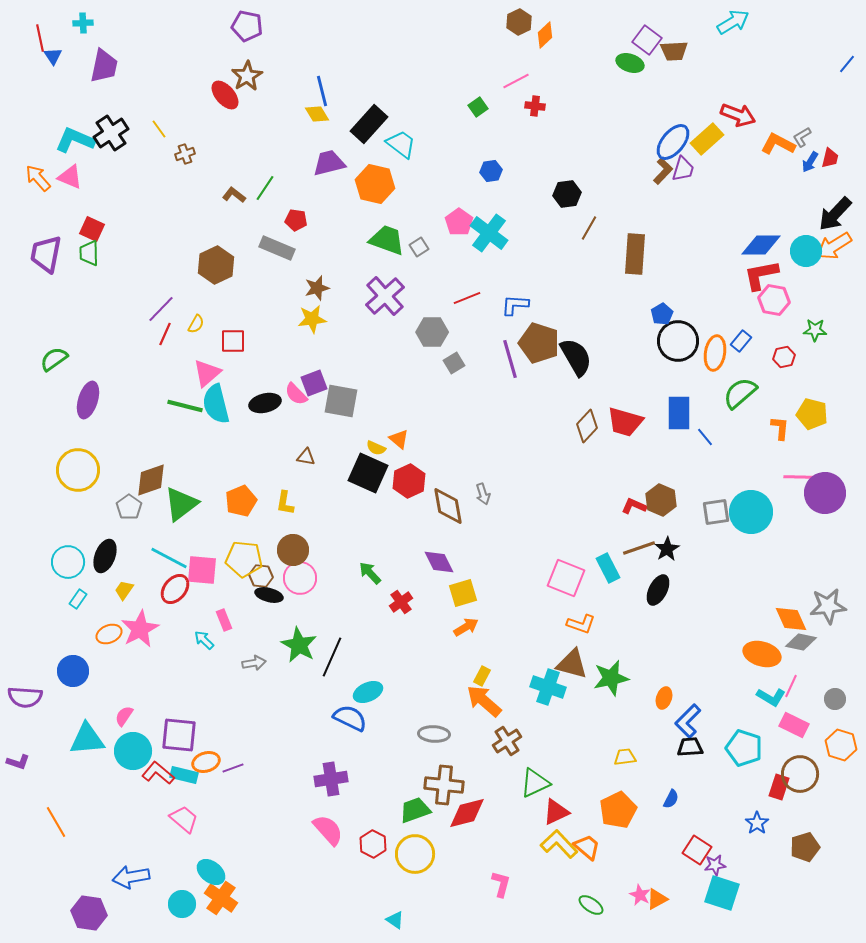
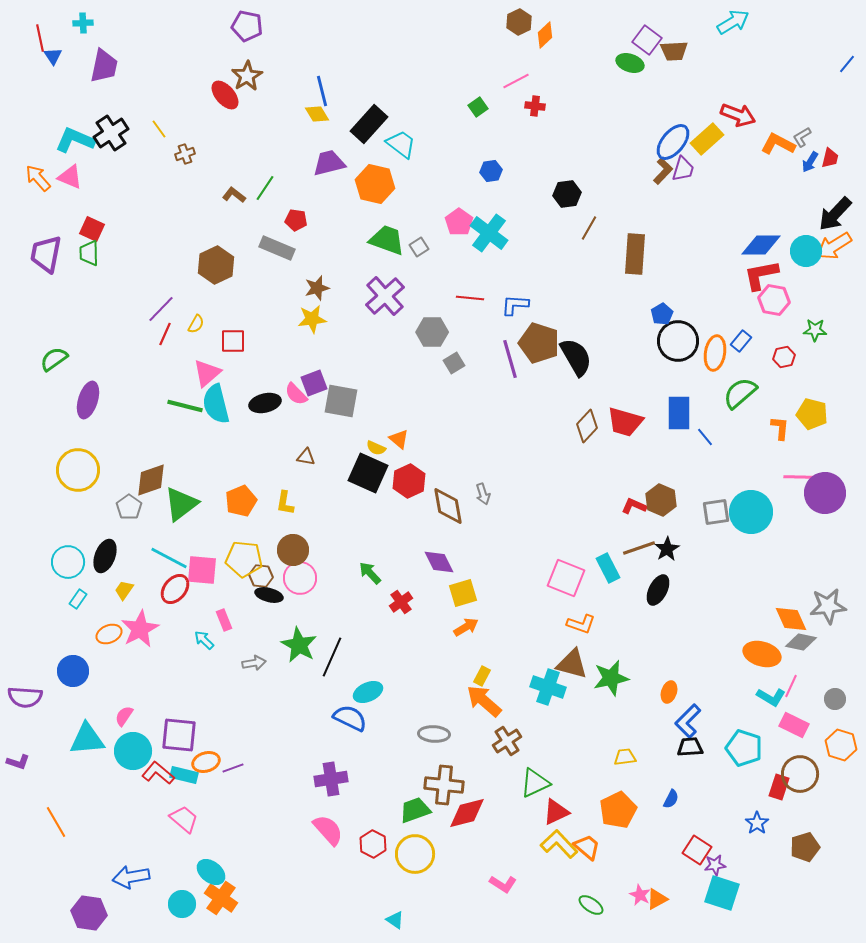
red line at (467, 298): moved 3 px right; rotated 28 degrees clockwise
orange ellipse at (664, 698): moved 5 px right, 6 px up
pink L-shape at (501, 884): moved 2 px right; rotated 108 degrees clockwise
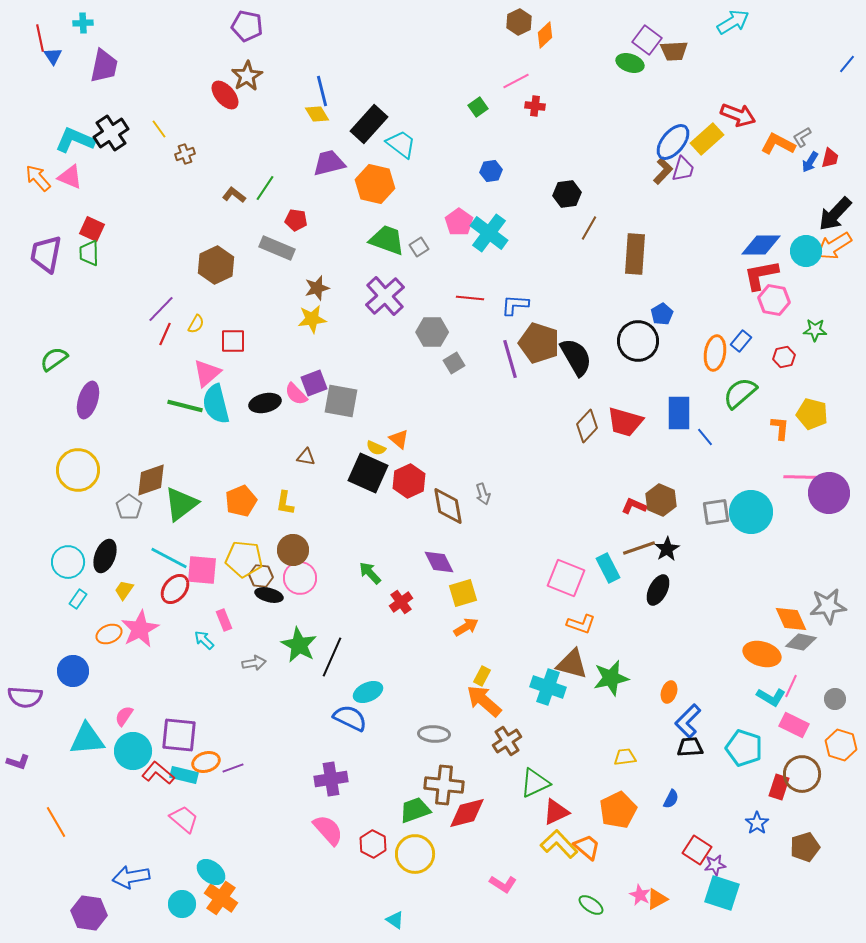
black circle at (678, 341): moved 40 px left
purple circle at (825, 493): moved 4 px right
brown circle at (800, 774): moved 2 px right
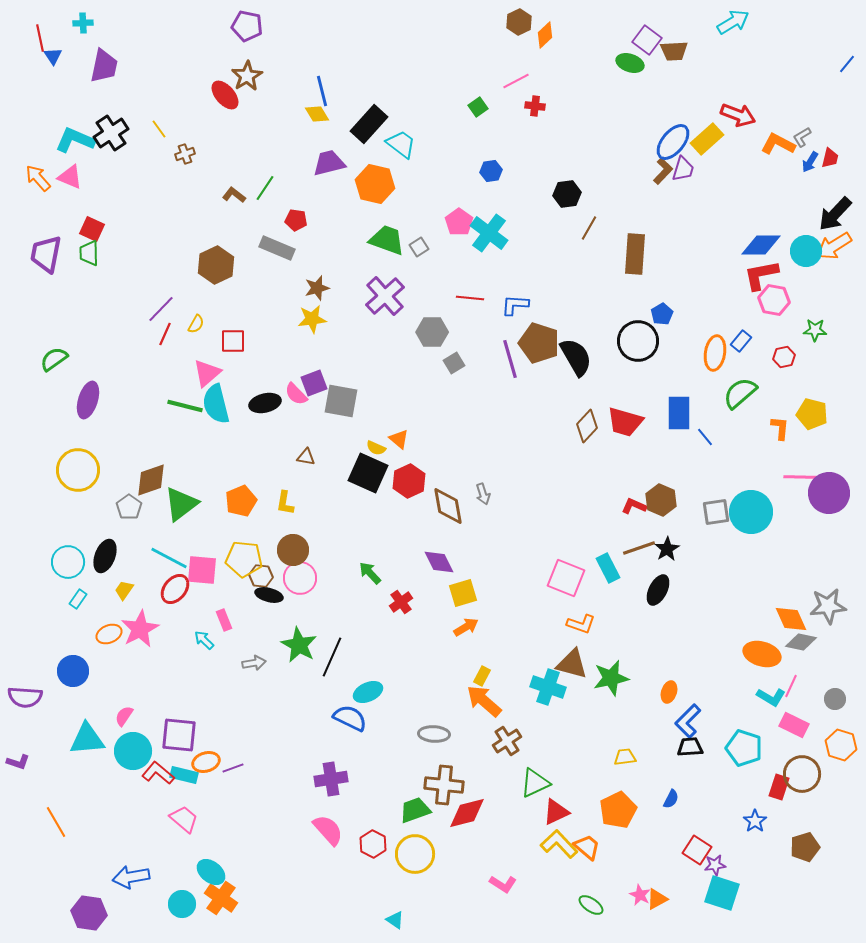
blue star at (757, 823): moved 2 px left, 2 px up
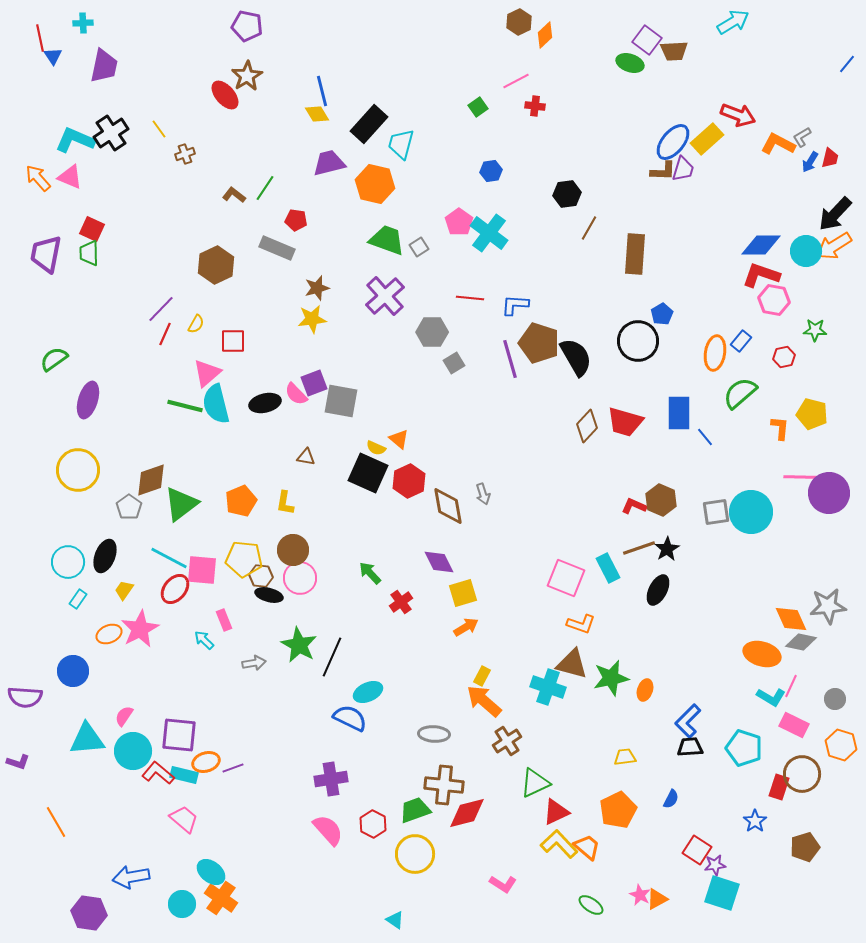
cyan trapezoid at (401, 144): rotated 112 degrees counterclockwise
brown L-shape at (663, 171): rotated 48 degrees clockwise
red L-shape at (761, 275): rotated 30 degrees clockwise
orange ellipse at (669, 692): moved 24 px left, 2 px up
red hexagon at (373, 844): moved 20 px up
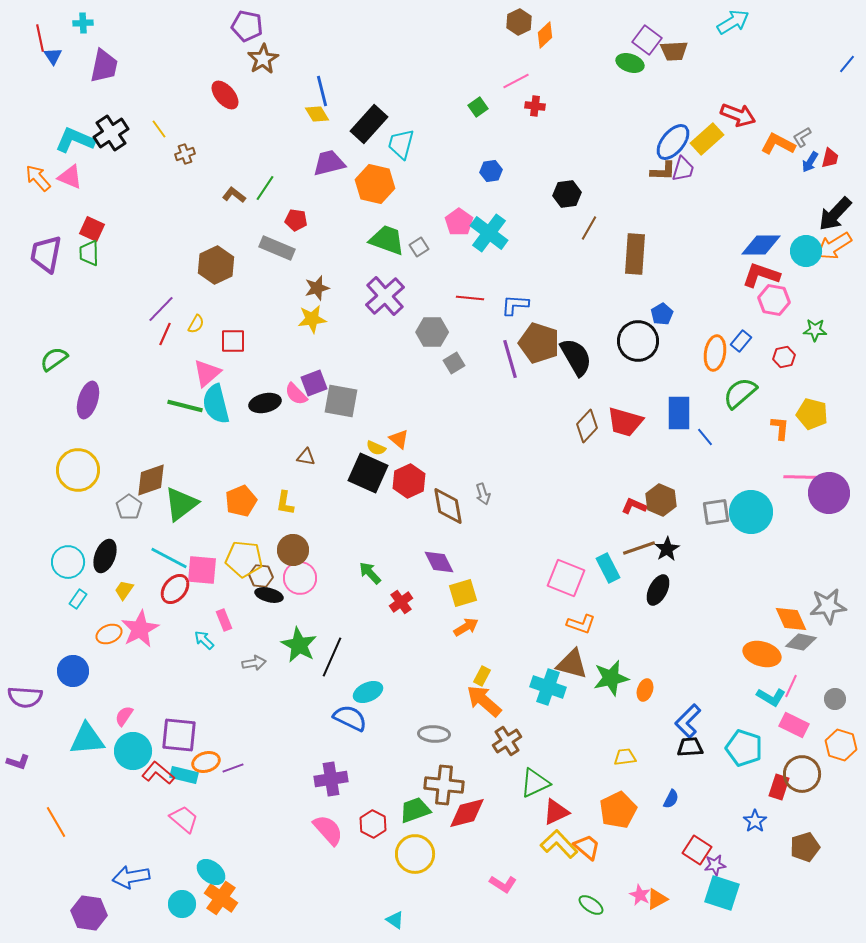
brown star at (247, 76): moved 16 px right, 17 px up
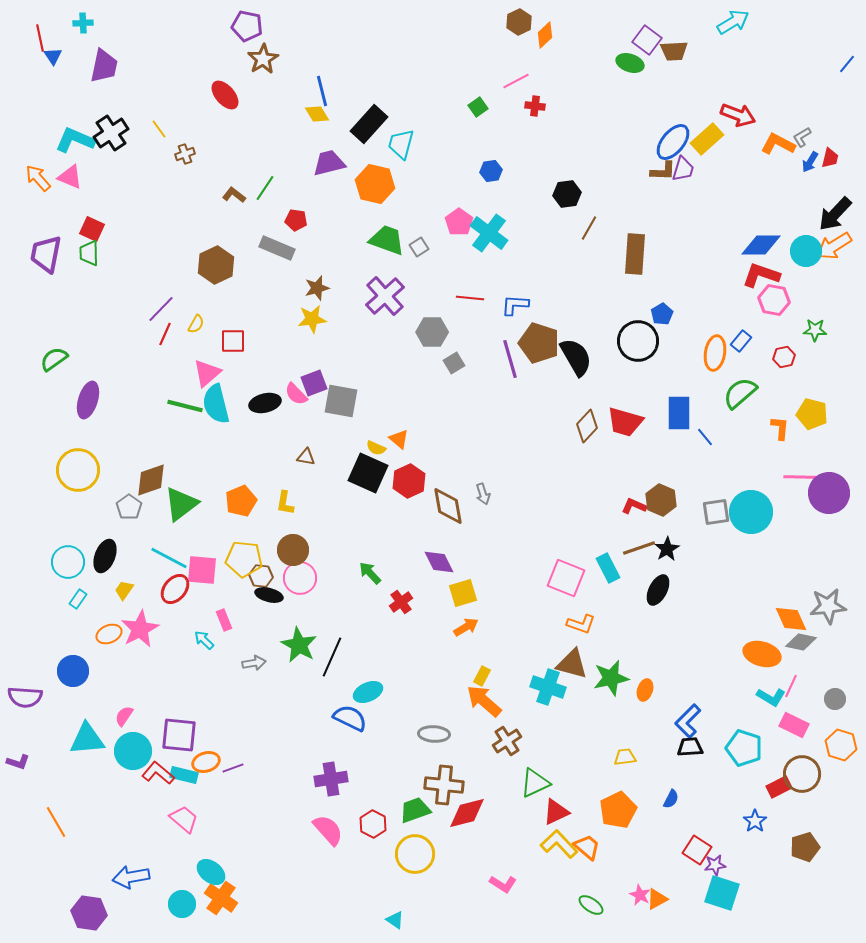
red rectangle at (779, 787): rotated 45 degrees clockwise
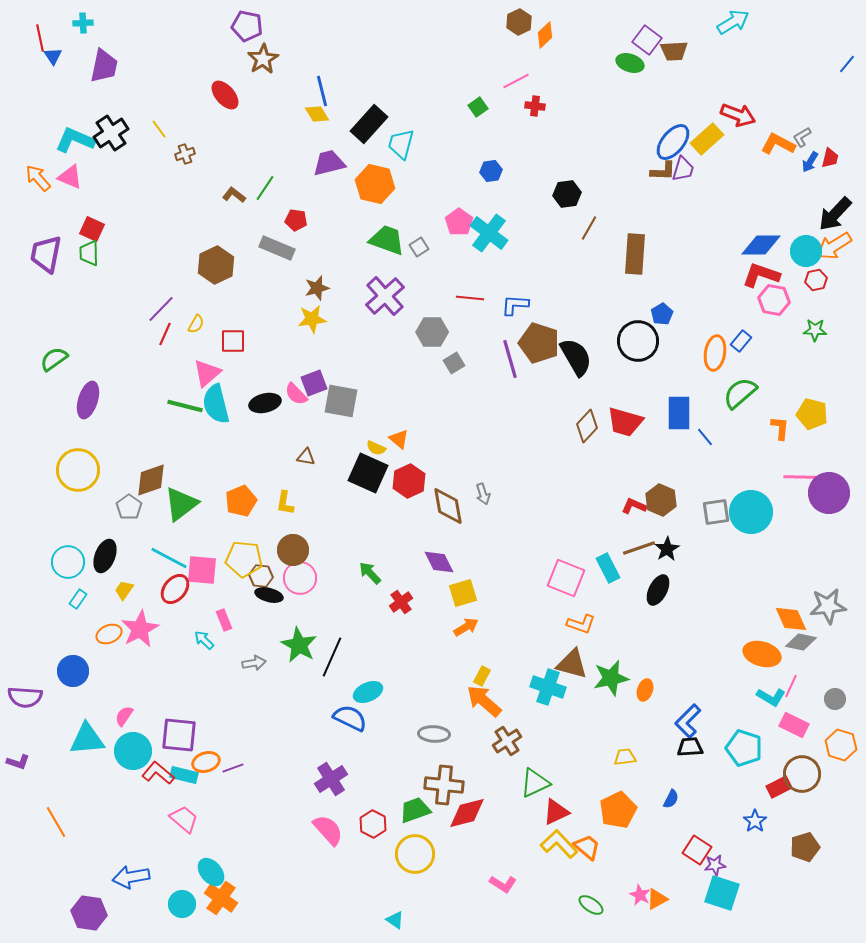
red hexagon at (784, 357): moved 32 px right, 77 px up
purple cross at (331, 779): rotated 24 degrees counterclockwise
cyan ellipse at (211, 872): rotated 12 degrees clockwise
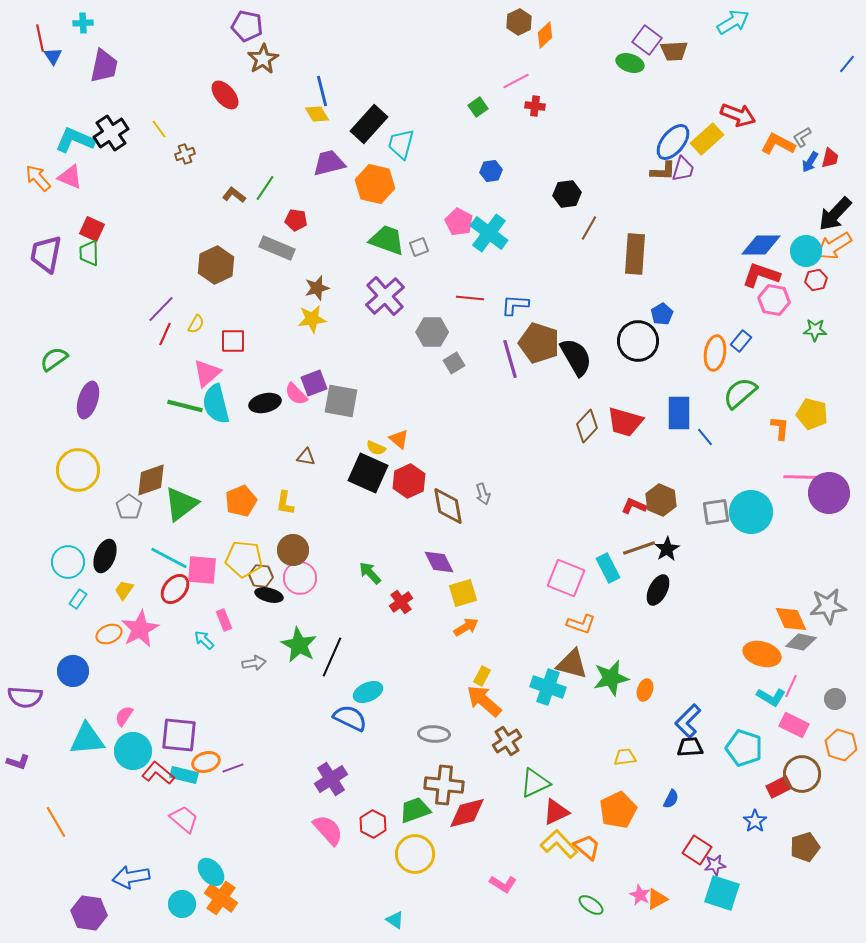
pink pentagon at (459, 222): rotated 8 degrees counterclockwise
gray square at (419, 247): rotated 12 degrees clockwise
